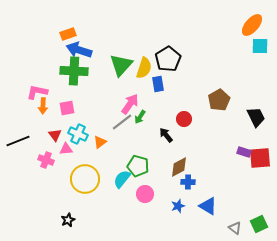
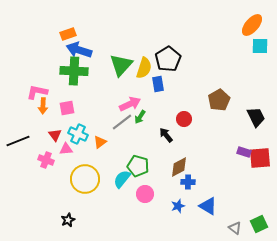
pink arrow: rotated 30 degrees clockwise
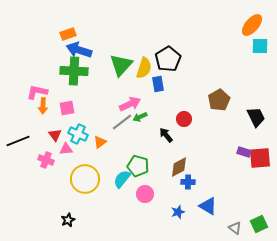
green arrow: rotated 32 degrees clockwise
blue star: moved 6 px down
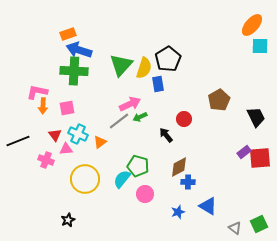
gray line: moved 3 px left, 1 px up
purple rectangle: rotated 56 degrees counterclockwise
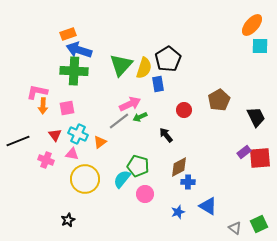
red circle: moved 9 px up
pink triangle: moved 6 px right, 5 px down; rotated 16 degrees clockwise
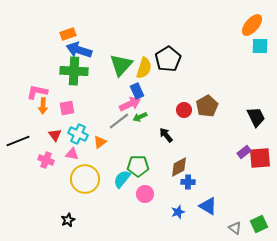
blue rectangle: moved 21 px left, 7 px down; rotated 14 degrees counterclockwise
brown pentagon: moved 12 px left, 6 px down
green pentagon: rotated 15 degrees counterclockwise
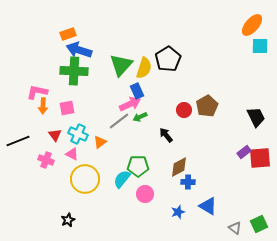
pink triangle: rotated 16 degrees clockwise
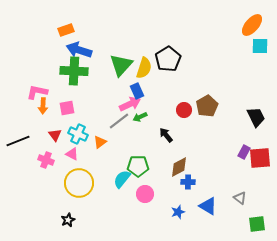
orange rectangle: moved 2 px left, 4 px up
purple rectangle: rotated 24 degrees counterclockwise
yellow circle: moved 6 px left, 4 px down
green square: moved 2 px left; rotated 18 degrees clockwise
gray triangle: moved 5 px right, 30 px up
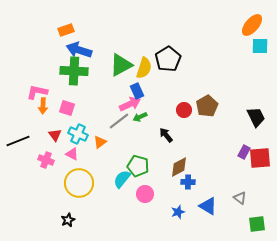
green triangle: rotated 20 degrees clockwise
pink square: rotated 28 degrees clockwise
green pentagon: rotated 15 degrees clockwise
